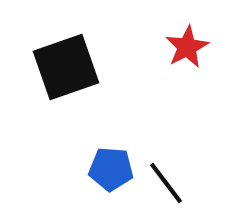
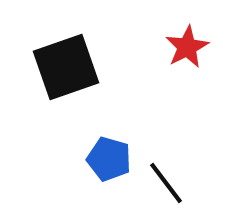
blue pentagon: moved 2 px left, 10 px up; rotated 12 degrees clockwise
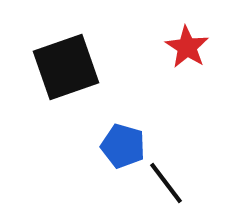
red star: rotated 12 degrees counterclockwise
blue pentagon: moved 14 px right, 13 px up
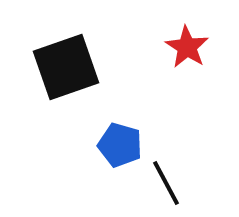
blue pentagon: moved 3 px left, 1 px up
black line: rotated 9 degrees clockwise
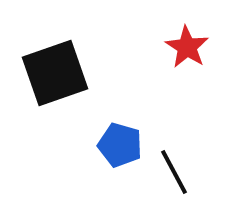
black square: moved 11 px left, 6 px down
black line: moved 8 px right, 11 px up
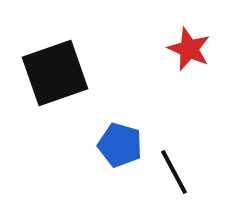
red star: moved 2 px right, 2 px down; rotated 9 degrees counterclockwise
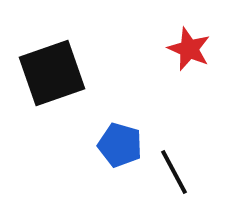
black square: moved 3 px left
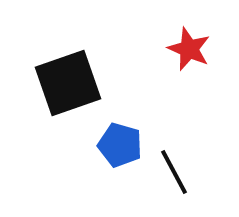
black square: moved 16 px right, 10 px down
